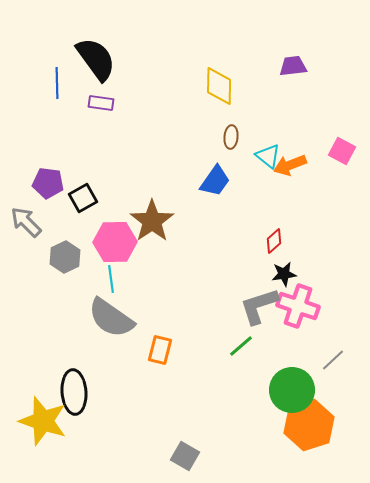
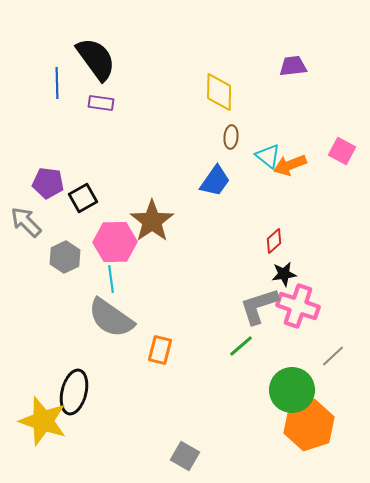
yellow diamond: moved 6 px down
gray line: moved 4 px up
black ellipse: rotated 18 degrees clockwise
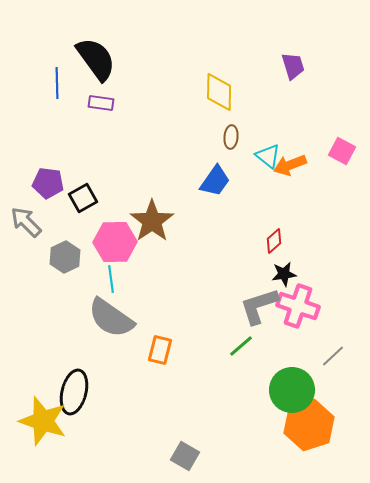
purple trapezoid: rotated 80 degrees clockwise
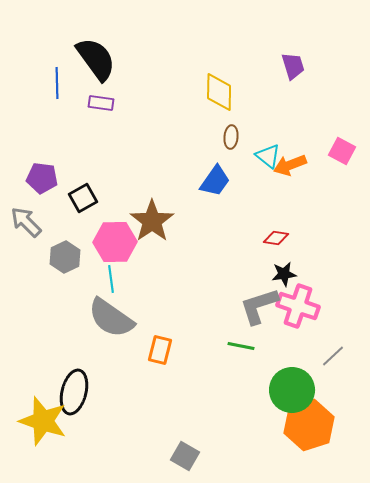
purple pentagon: moved 6 px left, 5 px up
red diamond: moved 2 px right, 3 px up; rotated 50 degrees clockwise
green line: rotated 52 degrees clockwise
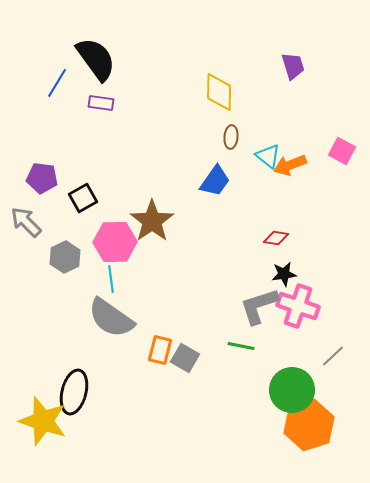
blue line: rotated 32 degrees clockwise
gray square: moved 98 px up
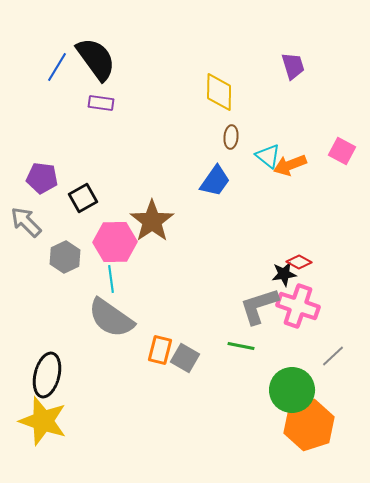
blue line: moved 16 px up
red diamond: moved 23 px right, 24 px down; rotated 20 degrees clockwise
black ellipse: moved 27 px left, 17 px up
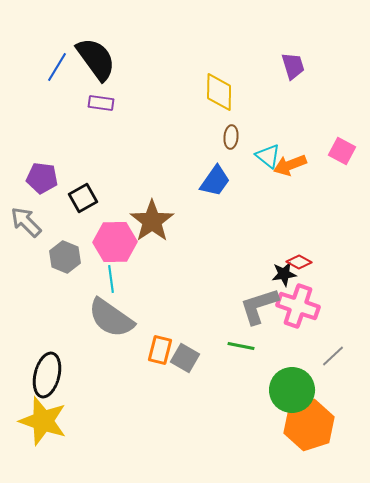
gray hexagon: rotated 12 degrees counterclockwise
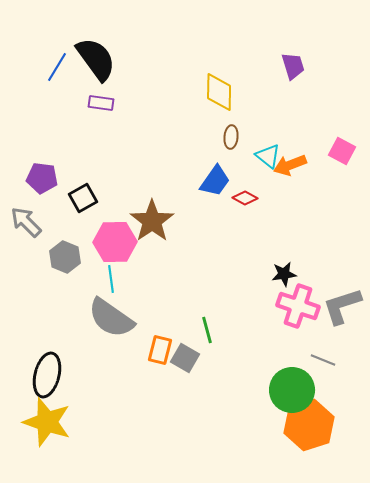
red diamond: moved 54 px left, 64 px up
gray L-shape: moved 83 px right
green line: moved 34 px left, 16 px up; rotated 64 degrees clockwise
gray line: moved 10 px left, 4 px down; rotated 65 degrees clockwise
yellow star: moved 4 px right, 1 px down
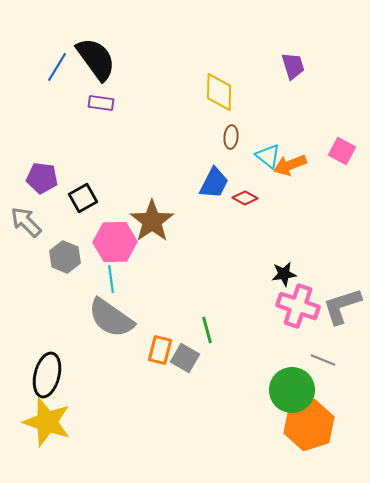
blue trapezoid: moved 1 px left, 2 px down; rotated 8 degrees counterclockwise
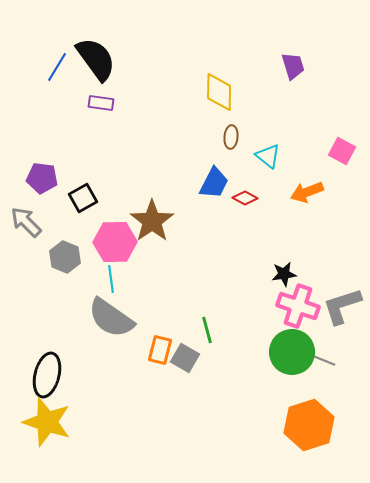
orange arrow: moved 17 px right, 27 px down
green circle: moved 38 px up
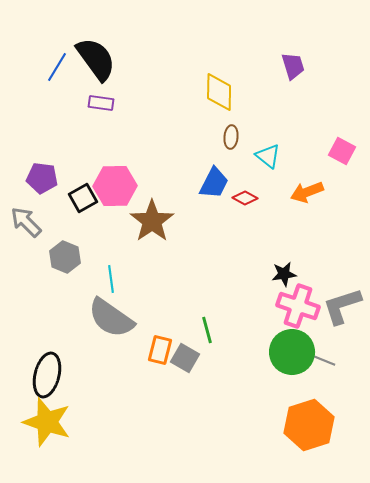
pink hexagon: moved 56 px up
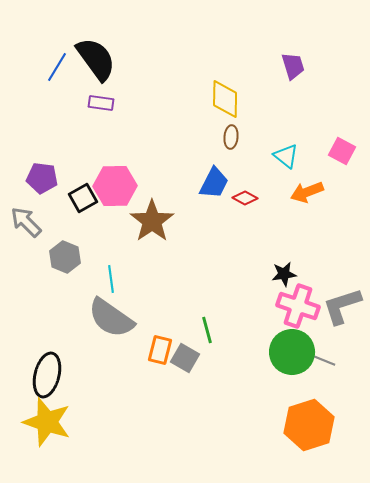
yellow diamond: moved 6 px right, 7 px down
cyan triangle: moved 18 px right
